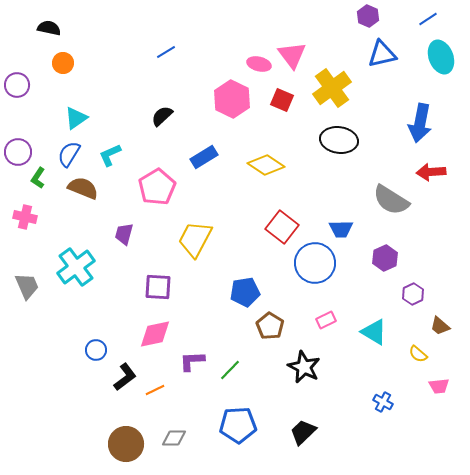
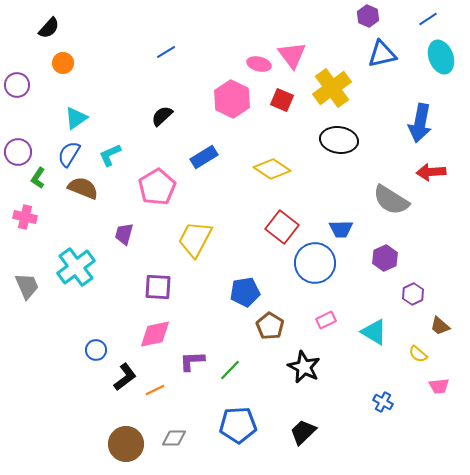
black semicircle at (49, 28): rotated 120 degrees clockwise
yellow diamond at (266, 165): moved 6 px right, 4 px down
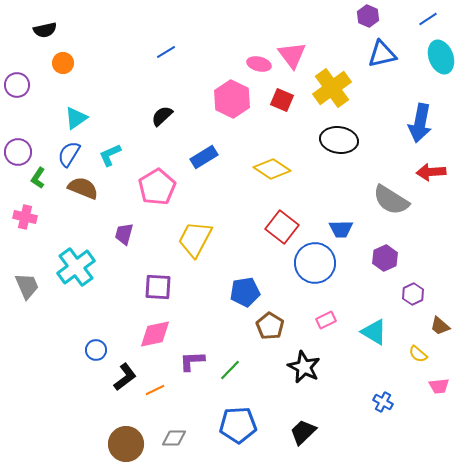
black semicircle at (49, 28): moved 4 px left, 2 px down; rotated 35 degrees clockwise
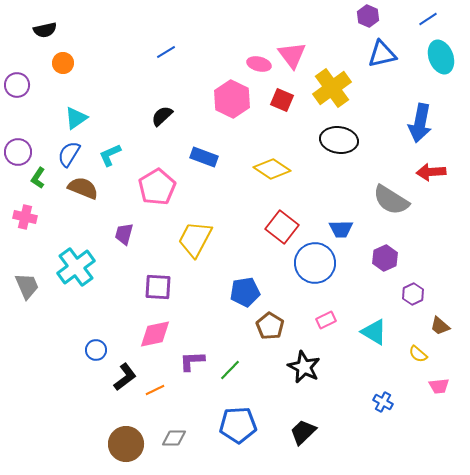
blue rectangle at (204, 157): rotated 52 degrees clockwise
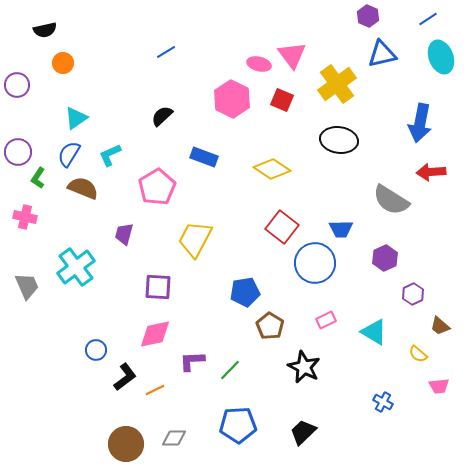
yellow cross at (332, 88): moved 5 px right, 4 px up
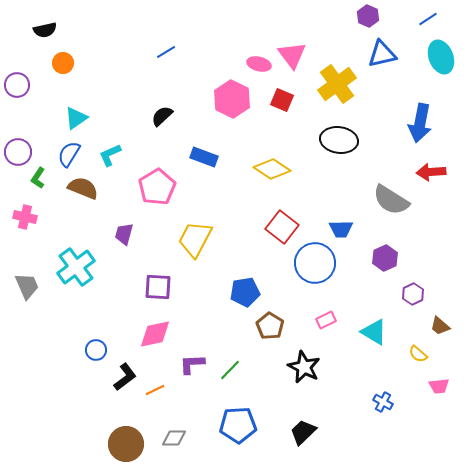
purple L-shape at (192, 361): moved 3 px down
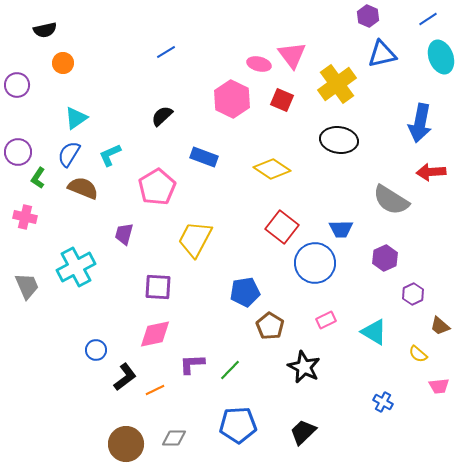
cyan cross at (76, 267): rotated 9 degrees clockwise
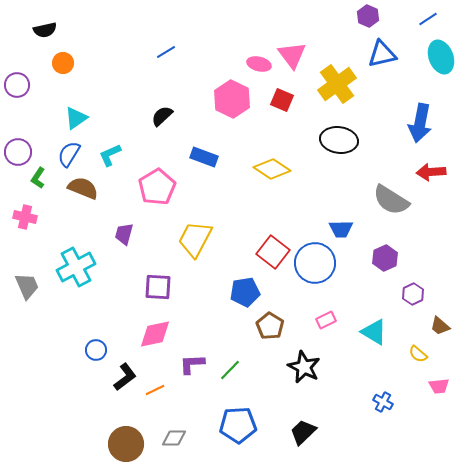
red square at (282, 227): moved 9 px left, 25 px down
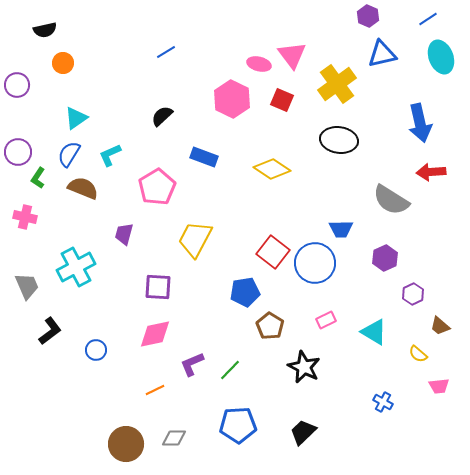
blue arrow at (420, 123): rotated 24 degrees counterclockwise
purple L-shape at (192, 364): rotated 20 degrees counterclockwise
black L-shape at (125, 377): moved 75 px left, 46 px up
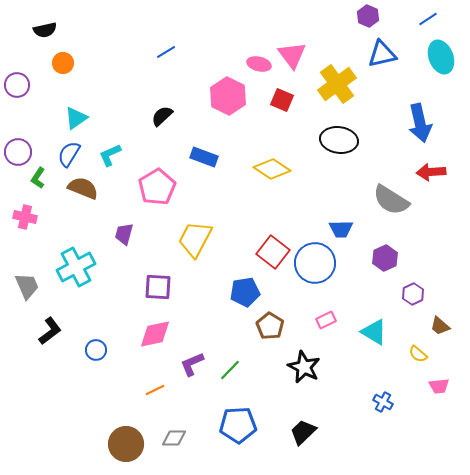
pink hexagon at (232, 99): moved 4 px left, 3 px up
